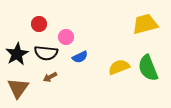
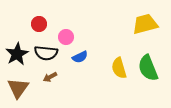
yellow semicircle: moved 1 px down; rotated 85 degrees counterclockwise
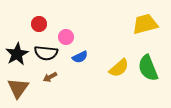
yellow semicircle: rotated 115 degrees counterclockwise
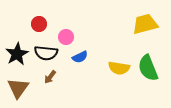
yellow semicircle: rotated 50 degrees clockwise
brown arrow: rotated 24 degrees counterclockwise
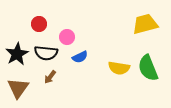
pink circle: moved 1 px right
